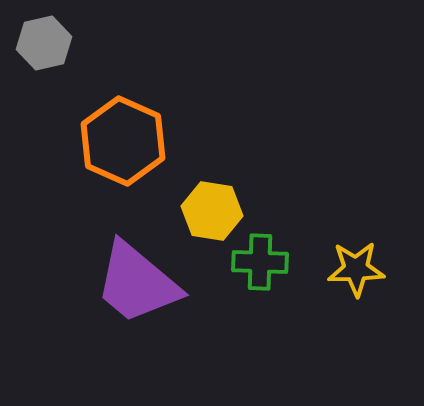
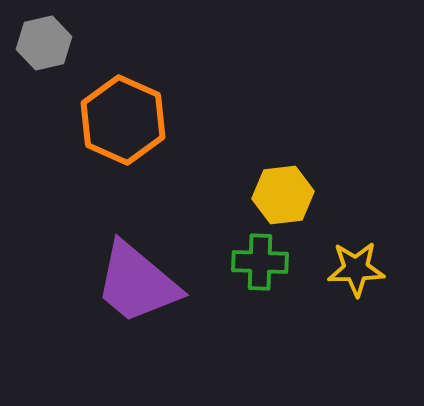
orange hexagon: moved 21 px up
yellow hexagon: moved 71 px right, 16 px up; rotated 16 degrees counterclockwise
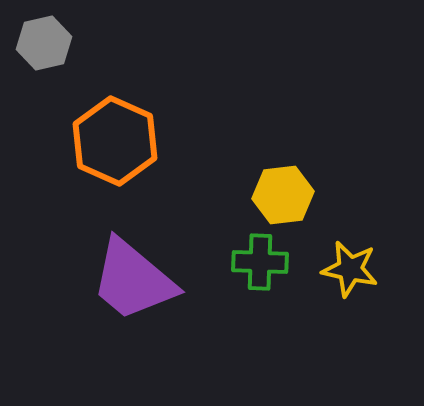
orange hexagon: moved 8 px left, 21 px down
yellow star: moved 6 px left; rotated 14 degrees clockwise
purple trapezoid: moved 4 px left, 3 px up
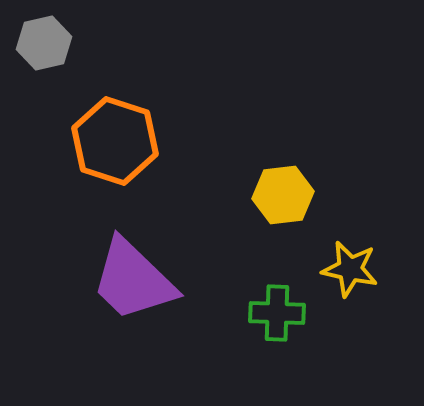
orange hexagon: rotated 6 degrees counterclockwise
green cross: moved 17 px right, 51 px down
purple trapezoid: rotated 4 degrees clockwise
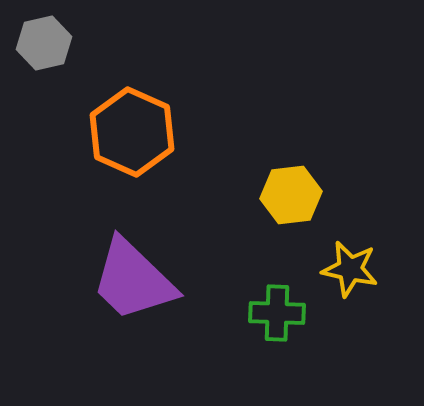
orange hexagon: moved 17 px right, 9 px up; rotated 6 degrees clockwise
yellow hexagon: moved 8 px right
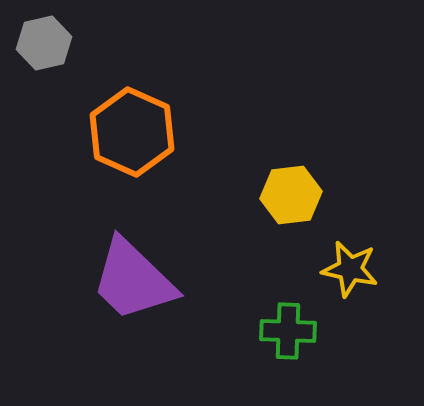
green cross: moved 11 px right, 18 px down
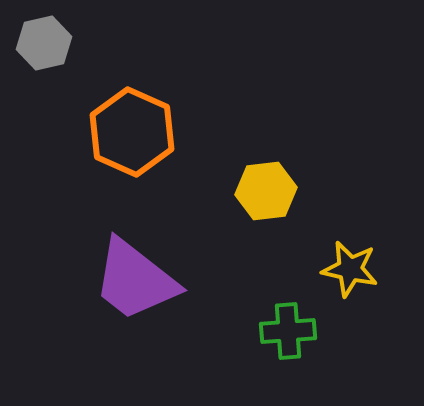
yellow hexagon: moved 25 px left, 4 px up
purple trapezoid: moved 2 px right; rotated 6 degrees counterclockwise
green cross: rotated 6 degrees counterclockwise
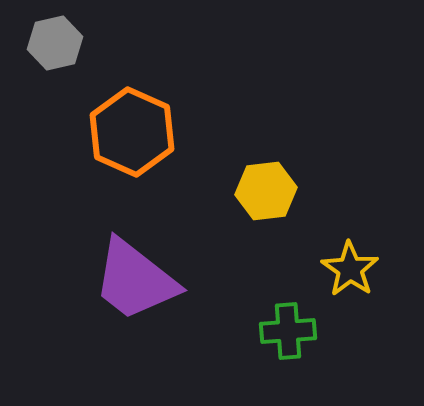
gray hexagon: moved 11 px right
yellow star: rotated 22 degrees clockwise
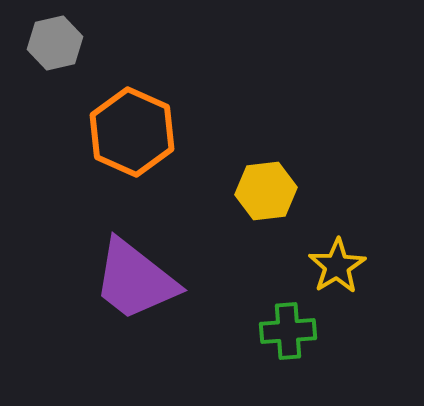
yellow star: moved 13 px left, 3 px up; rotated 6 degrees clockwise
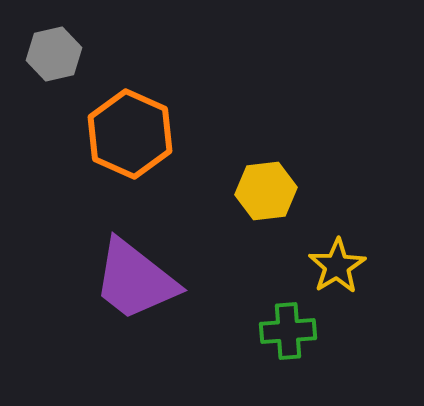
gray hexagon: moved 1 px left, 11 px down
orange hexagon: moved 2 px left, 2 px down
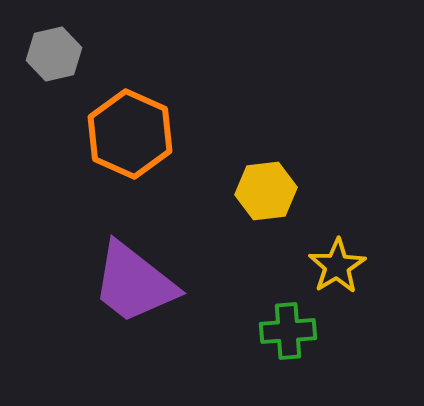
purple trapezoid: moved 1 px left, 3 px down
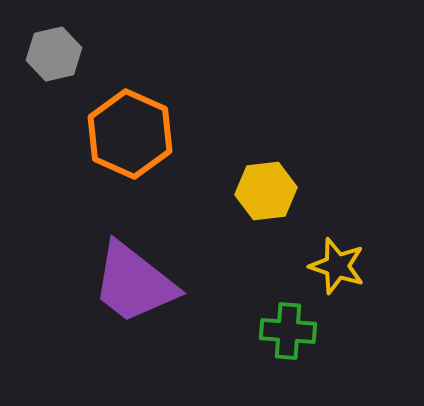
yellow star: rotated 22 degrees counterclockwise
green cross: rotated 8 degrees clockwise
